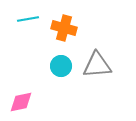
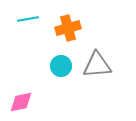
orange cross: moved 4 px right; rotated 30 degrees counterclockwise
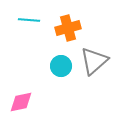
cyan line: moved 1 px right, 1 px down; rotated 15 degrees clockwise
gray triangle: moved 3 px left, 4 px up; rotated 36 degrees counterclockwise
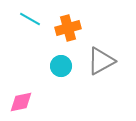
cyan line: moved 1 px right, 1 px up; rotated 25 degrees clockwise
gray triangle: moved 7 px right; rotated 12 degrees clockwise
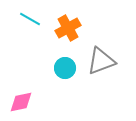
orange cross: rotated 15 degrees counterclockwise
gray triangle: rotated 8 degrees clockwise
cyan circle: moved 4 px right, 2 px down
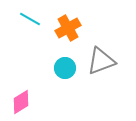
pink diamond: rotated 20 degrees counterclockwise
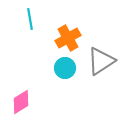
cyan line: rotated 50 degrees clockwise
orange cross: moved 10 px down
gray triangle: rotated 12 degrees counterclockwise
